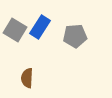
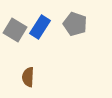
gray pentagon: moved 12 px up; rotated 25 degrees clockwise
brown semicircle: moved 1 px right, 1 px up
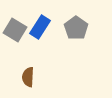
gray pentagon: moved 1 px right, 4 px down; rotated 15 degrees clockwise
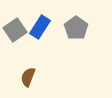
gray square: rotated 25 degrees clockwise
brown semicircle: rotated 18 degrees clockwise
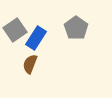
blue rectangle: moved 4 px left, 11 px down
brown semicircle: moved 2 px right, 13 px up
